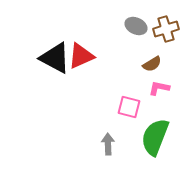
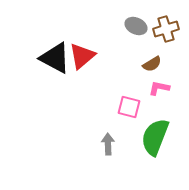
red triangle: moved 1 px right; rotated 16 degrees counterclockwise
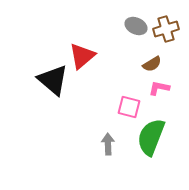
black triangle: moved 2 px left, 22 px down; rotated 12 degrees clockwise
green semicircle: moved 4 px left
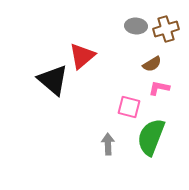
gray ellipse: rotated 20 degrees counterclockwise
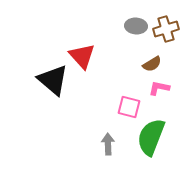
red triangle: rotated 32 degrees counterclockwise
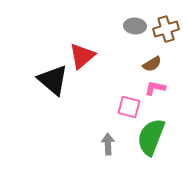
gray ellipse: moved 1 px left
red triangle: rotated 32 degrees clockwise
pink L-shape: moved 4 px left
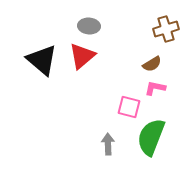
gray ellipse: moved 46 px left
black triangle: moved 11 px left, 20 px up
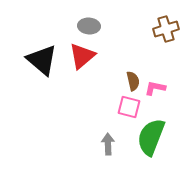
brown semicircle: moved 19 px left, 17 px down; rotated 72 degrees counterclockwise
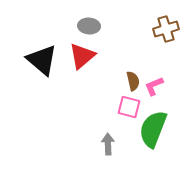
pink L-shape: moved 1 px left, 2 px up; rotated 35 degrees counterclockwise
green semicircle: moved 2 px right, 8 px up
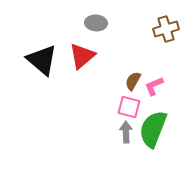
gray ellipse: moved 7 px right, 3 px up
brown semicircle: rotated 138 degrees counterclockwise
gray arrow: moved 18 px right, 12 px up
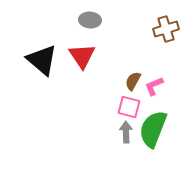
gray ellipse: moved 6 px left, 3 px up
red triangle: rotated 24 degrees counterclockwise
